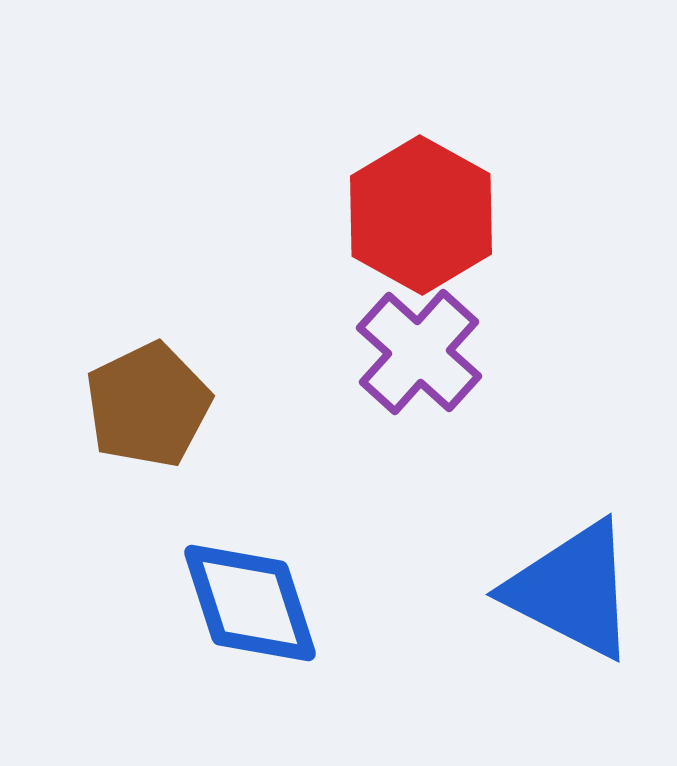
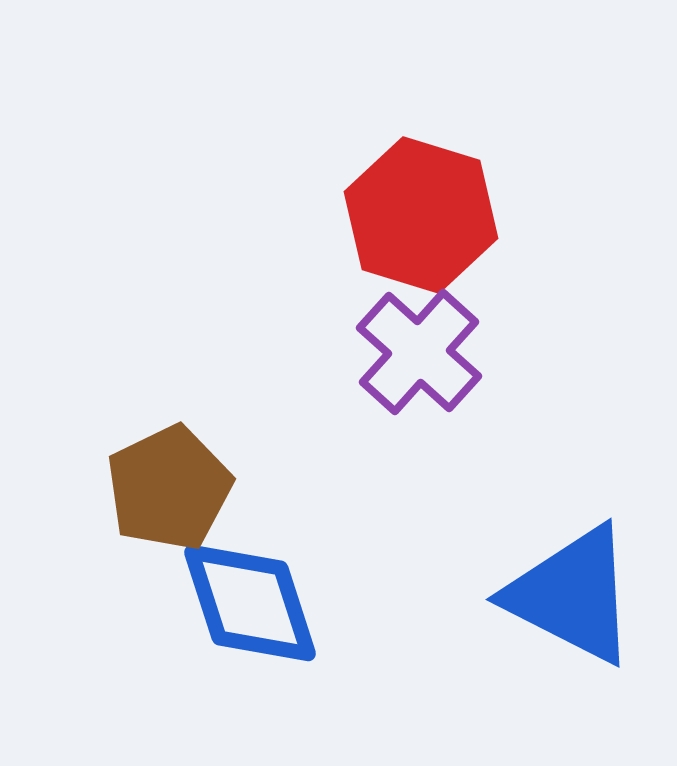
red hexagon: rotated 12 degrees counterclockwise
brown pentagon: moved 21 px right, 83 px down
blue triangle: moved 5 px down
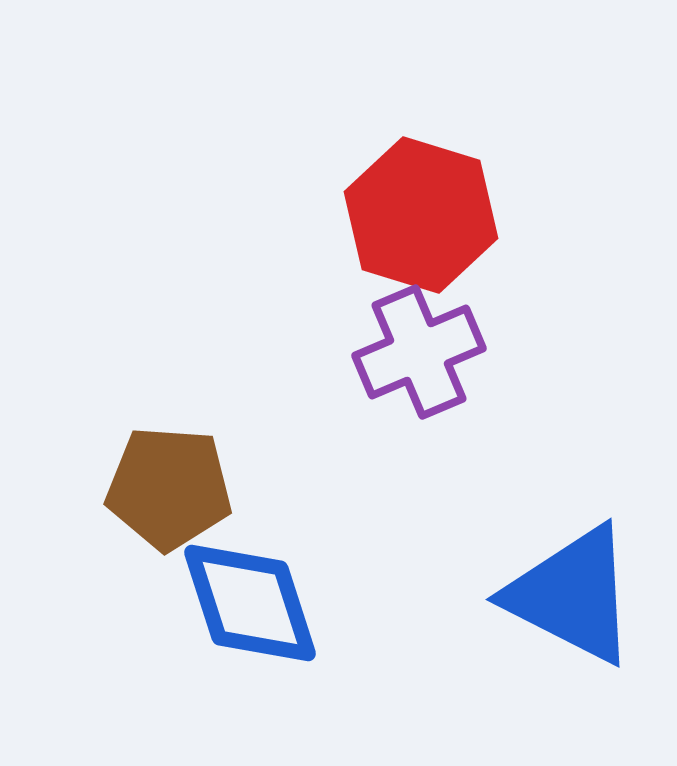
purple cross: rotated 25 degrees clockwise
brown pentagon: rotated 30 degrees clockwise
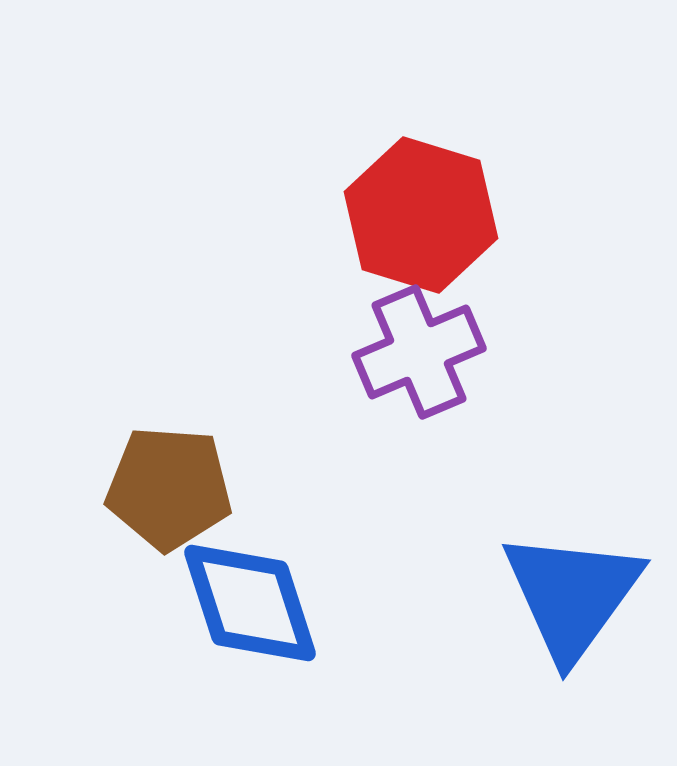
blue triangle: rotated 39 degrees clockwise
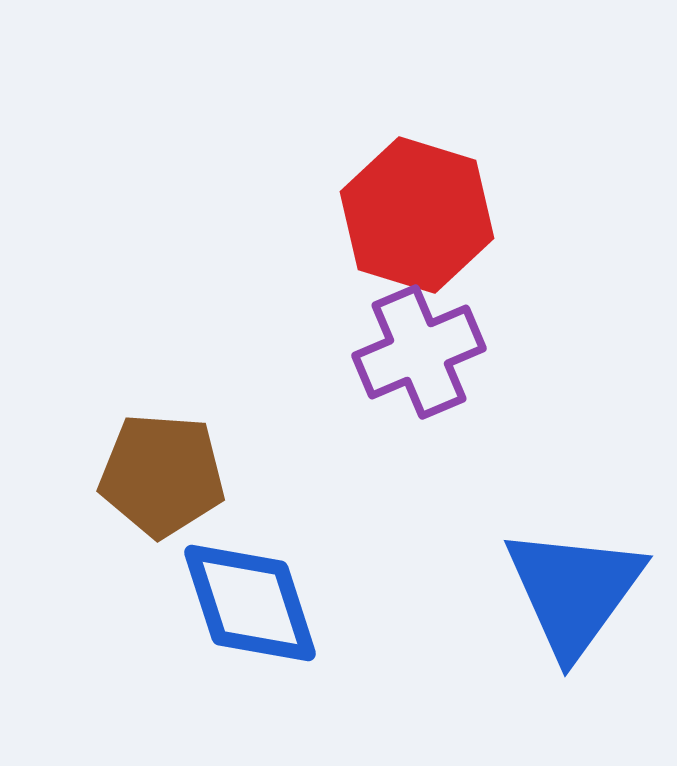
red hexagon: moved 4 px left
brown pentagon: moved 7 px left, 13 px up
blue triangle: moved 2 px right, 4 px up
